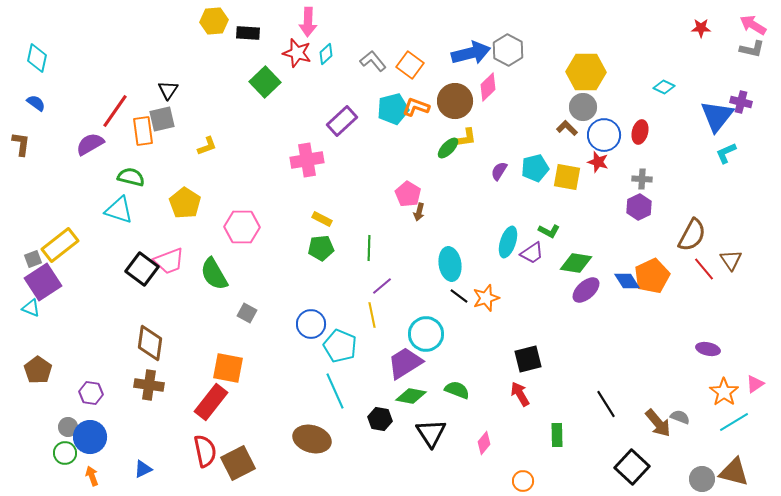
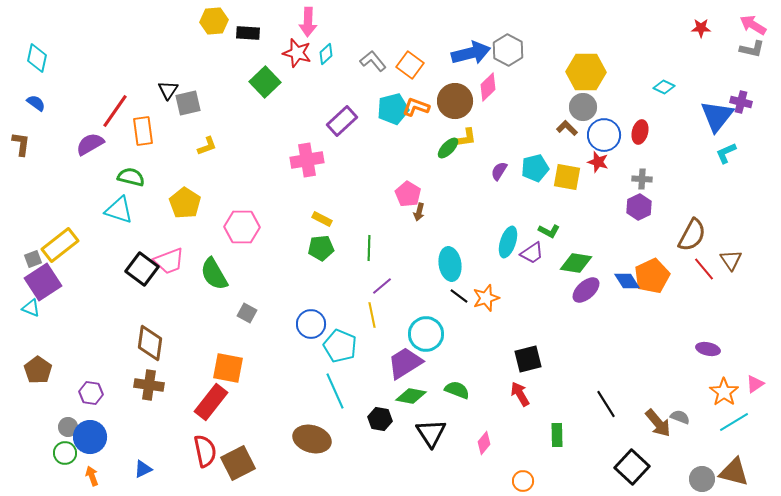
gray square at (162, 119): moved 26 px right, 16 px up
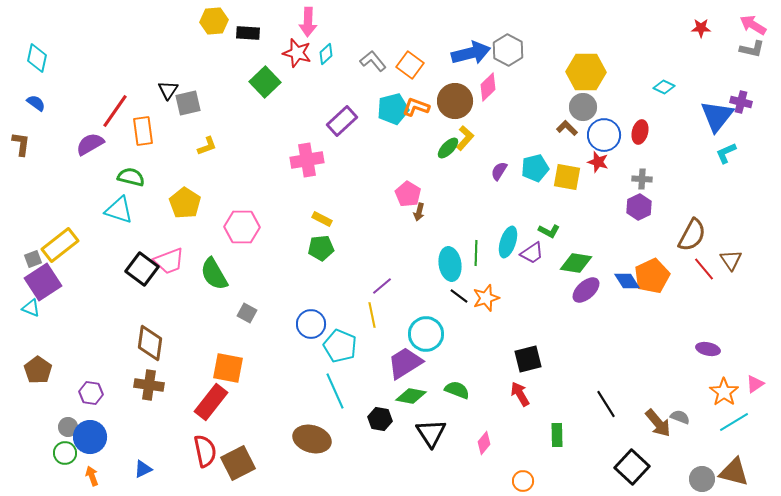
yellow L-shape at (465, 138): rotated 40 degrees counterclockwise
green line at (369, 248): moved 107 px right, 5 px down
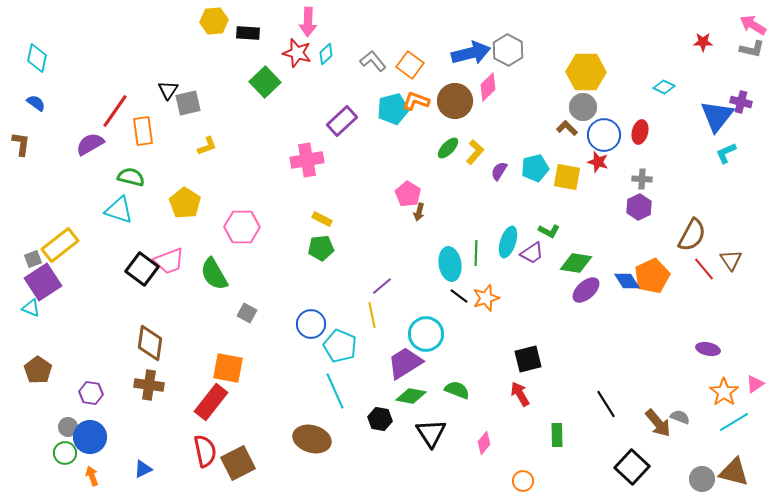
red star at (701, 28): moved 2 px right, 14 px down
orange L-shape at (416, 107): moved 6 px up
yellow L-shape at (465, 138): moved 10 px right, 14 px down
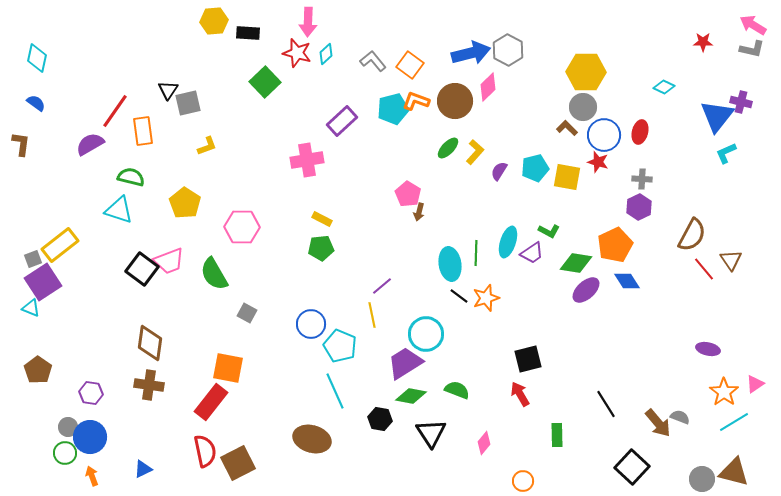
orange pentagon at (652, 276): moved 37 px left, 31 px up
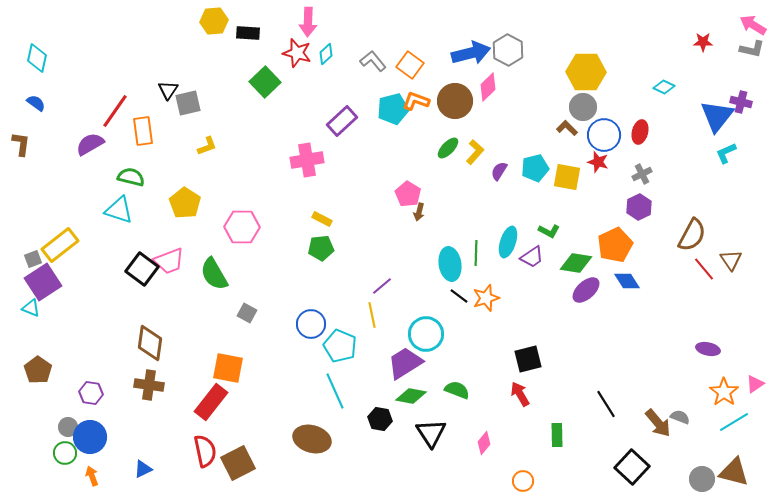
gray cross at (642, 179): moved 5 px up; rotated 30 degrees counterclockwise
purple trapezoid at (532, 253): moved 4 px down
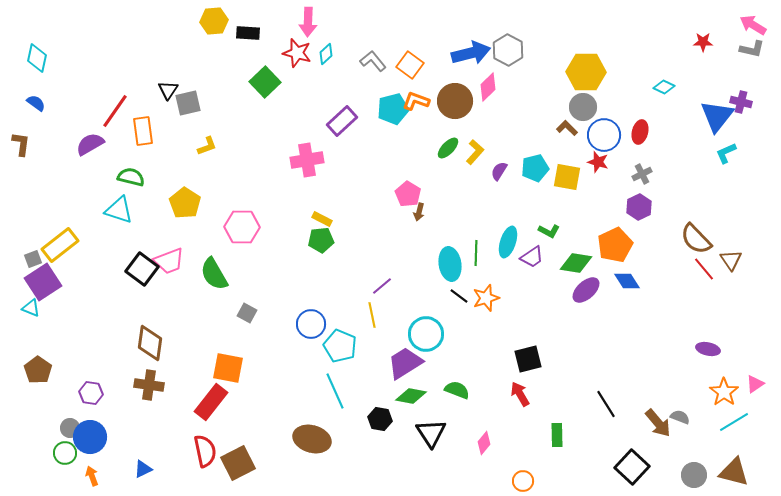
brown semicircle at (692, 235): moved 4 px right, 4 px down; rotated 108 degrees clockwise
green pentagon at (321, 248): moved 8 px up
gray circle at (68, 427): moved 2 px right, 1 px down
gray circle at (702, 479): moved 8 px left, 4 px up
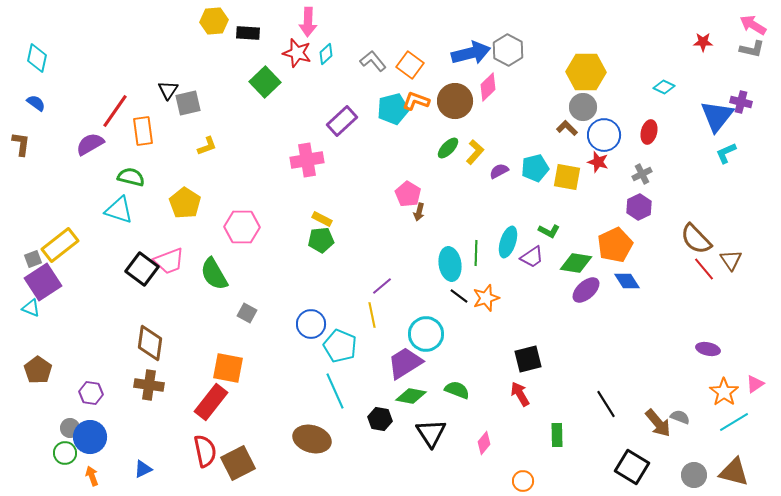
red ellipse at (640, 132): moved 9 px right
purple semicircle at (499, 171): rotated 30 degrees clockwise
black square at (632, 467): rotated 12 degrees counterclockwise
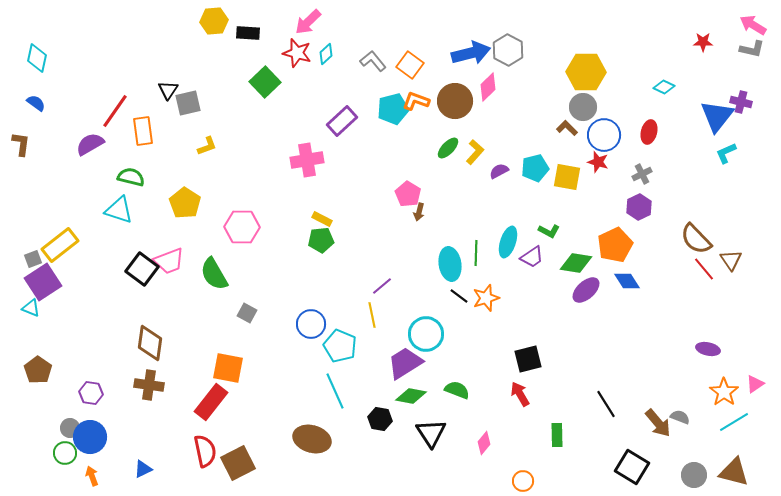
pink arrow at (308, 22): rotated 44 degrees clockwise
